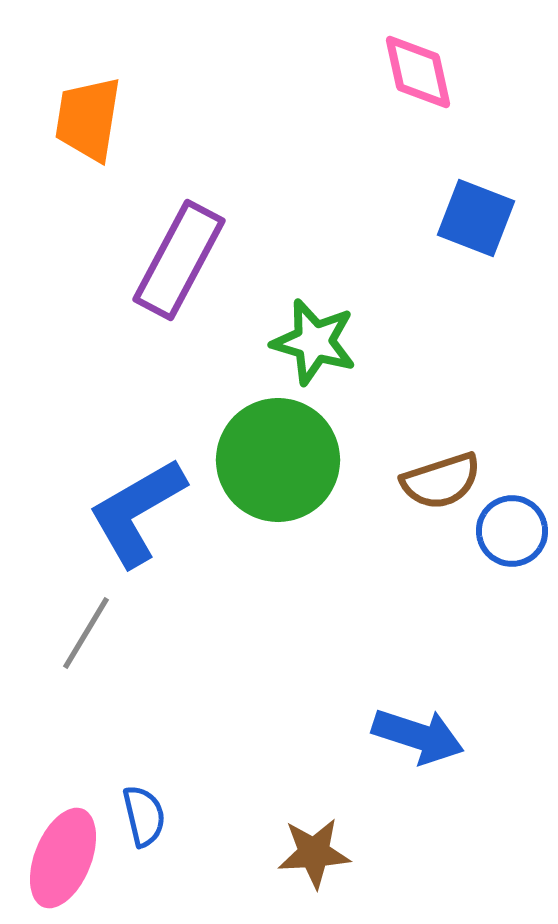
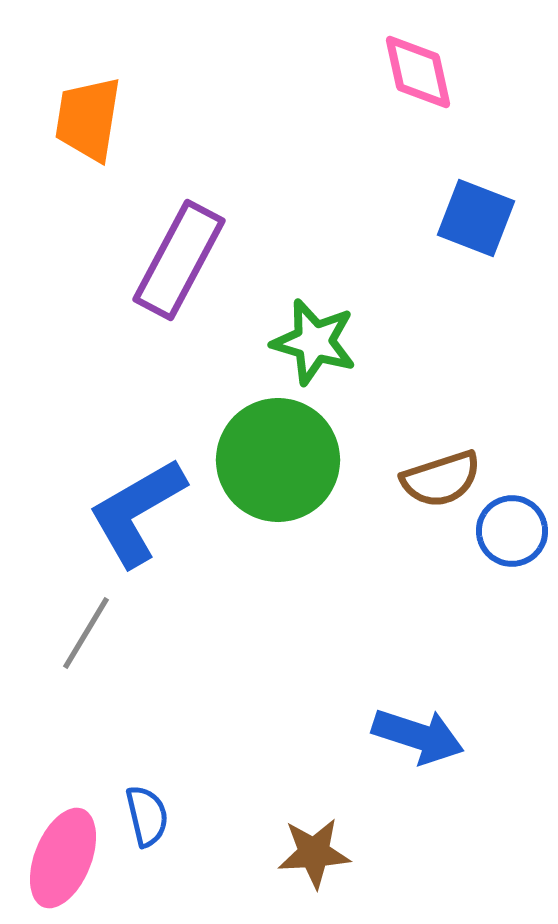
brown semicircle: moved 2 px up
blue semicircle: moved 3 px right
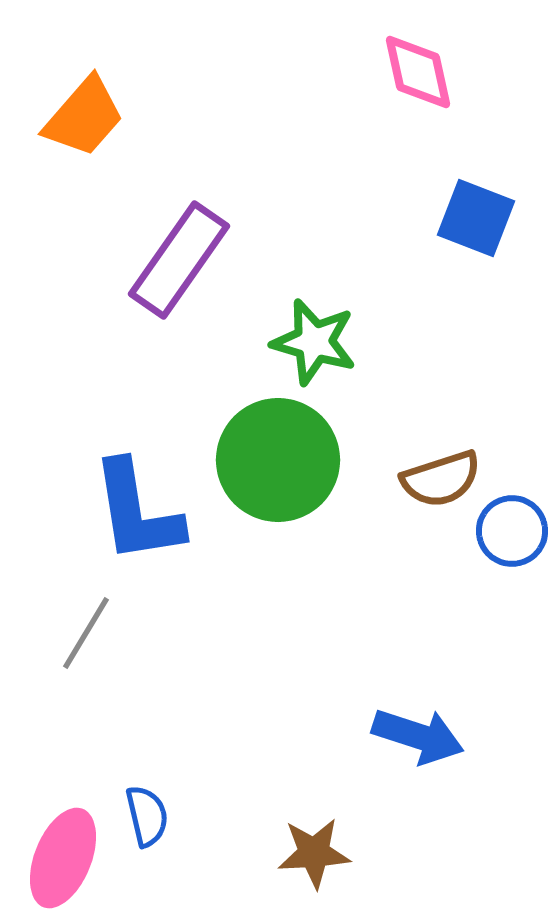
orange trapezoid: moved 4 px left, 2 px up; rotated 148 degrees counterclockwise
purple rectangle: rotated 7 degrees clockwise
blue L-shape: rotated 69 degrees counterclockwise
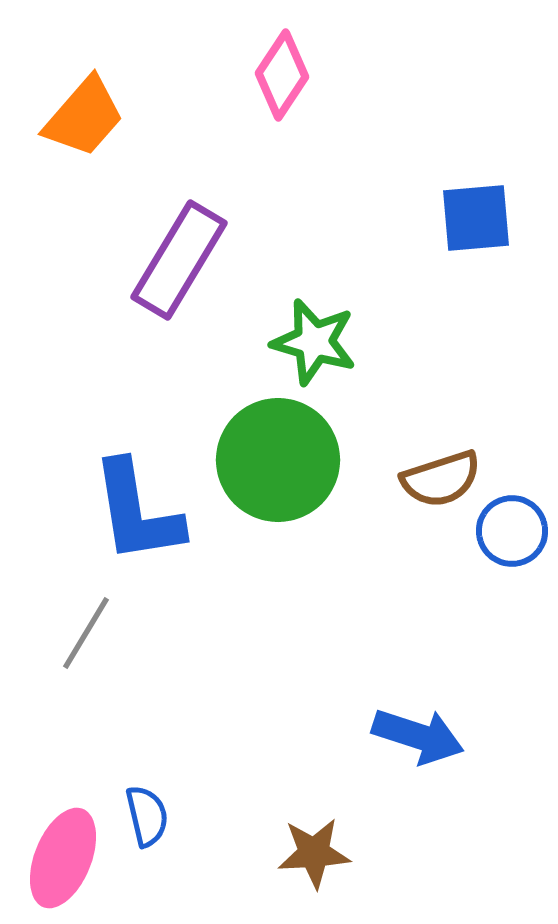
pink diamond: moved 136 px left, 3 px down; rotated 46 degrees clockwise
blue square: rotated 26 degrees counterclockwise
purple rectangle: rotated 4 degrees counterclockwise
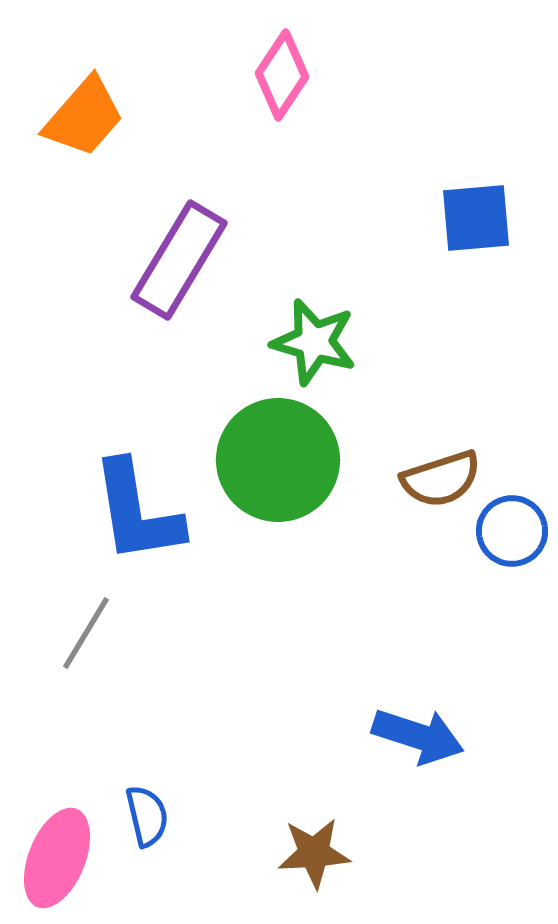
pink ellipse: moved 6 px left
